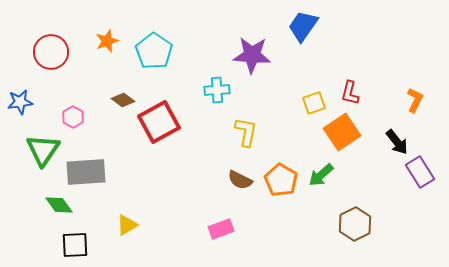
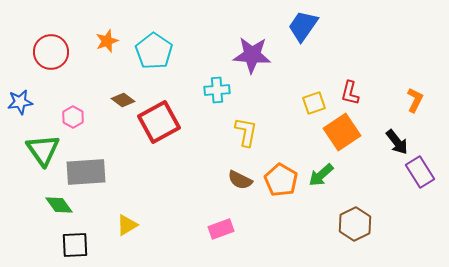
green triangle: rotated 9 degrees counterclockwise
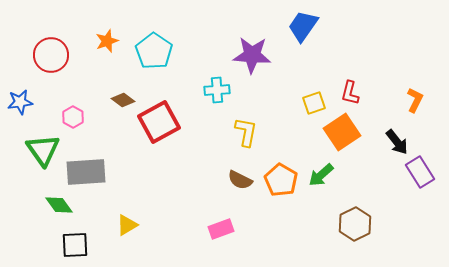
red circle: moved 3 px down
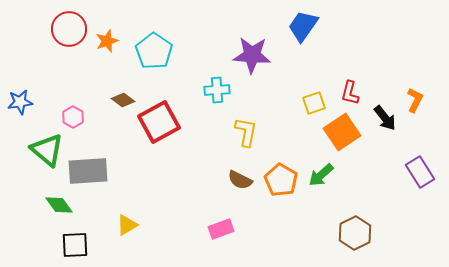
red circle: moved 18 px right, 26 px up
black arrow: moved 12 px left, 24 px up
green triangle: moved 4 px right; rotated 15 degrees counterclockwise
gray rectangle: moved 2 px right, 1 px up
brown hexagon: moved 9 px down
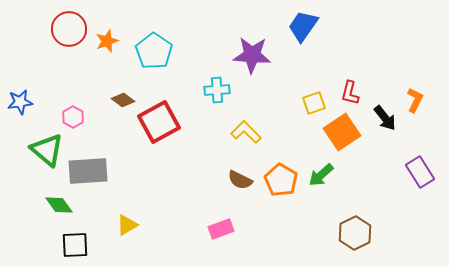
yellow L-shape: rotated 56 degrees counterclockwise
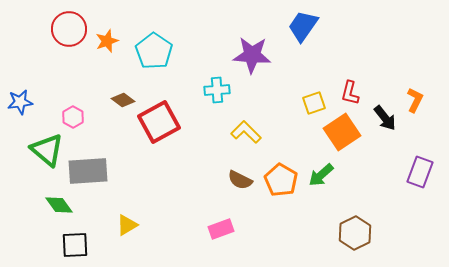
purple rectangle: rotated 52 degrees clockwise
